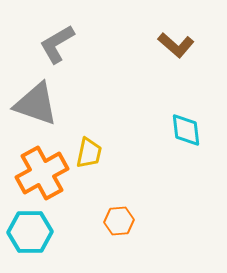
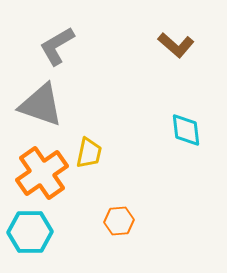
gray L-shape: moved 2 px down
gray triangle: moved 5 px right, 1 px down
orange cross: rotated 6 degrees counterclockwise
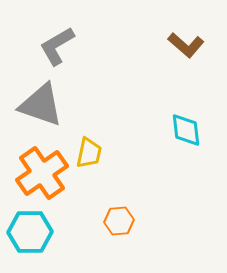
brown L-shape: moved 10 px right
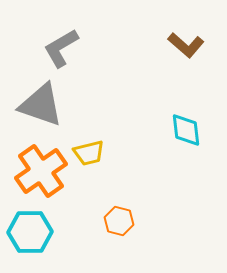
gray L-shape: moved 4 px right, 2 px down
yellow trapezoid: rotated 64 degrees clockwise
orange cross: moved 1 px left, 2 px up
orange hexagon: rotated 20 degrees clockwise
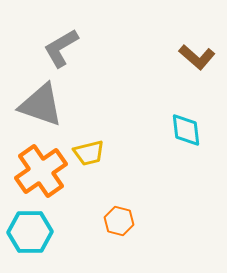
brown L-shape: moved 11 px right, 12 px down
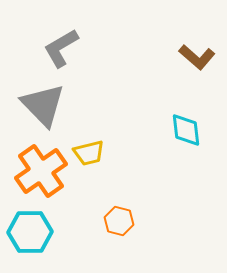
gray triangle: moved 2 px right; rotated 27 degrees clockwise
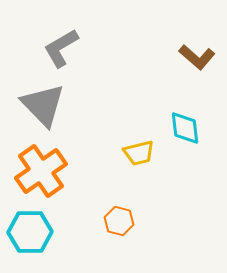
cyan diamond: moved 1 px left, 2 px up
yellow trapezoid: moved 50 px right
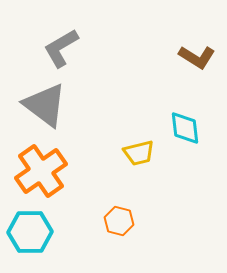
brown L-shape: rotated 9 degrees counterclockwise
gray triangle: moved 2 px right; rotated 9 degrees counterclockwise
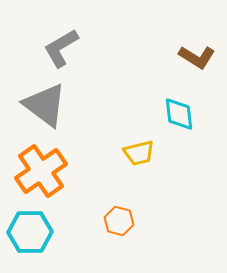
cyan diamond: moved 6 px left, 14 px up
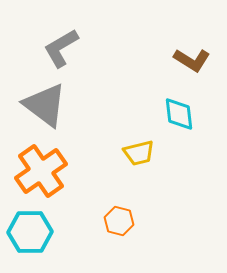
brown L-shape: moved 5 px left, 3 px down
